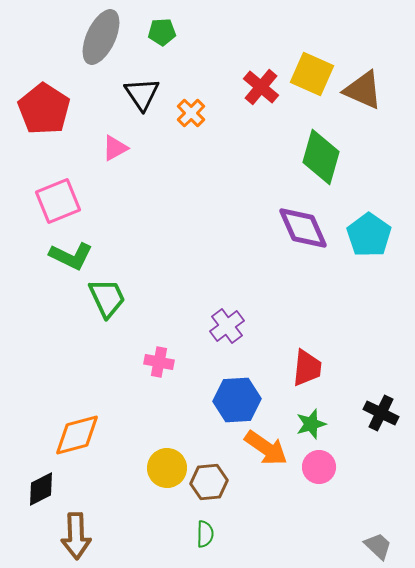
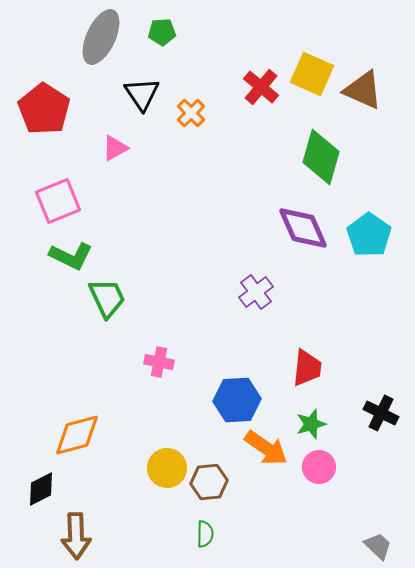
purple cross: moved 29 px right, 34 px up
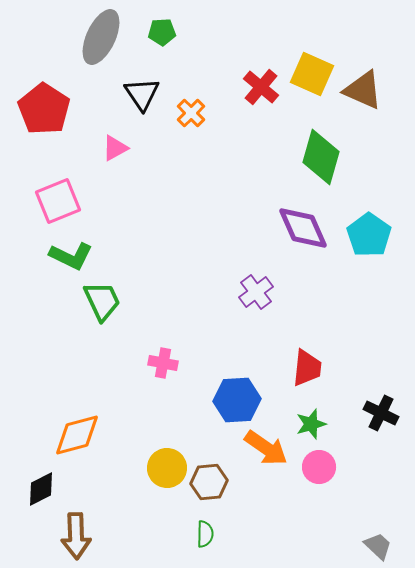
green trapezoid: moved 5 px left, 3 px down
pink cross: moved 4 px right, 1 px down
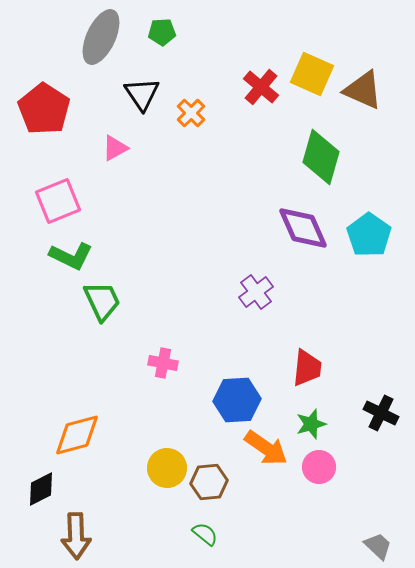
green semicircle: rotated 52 degrees counterclockwise
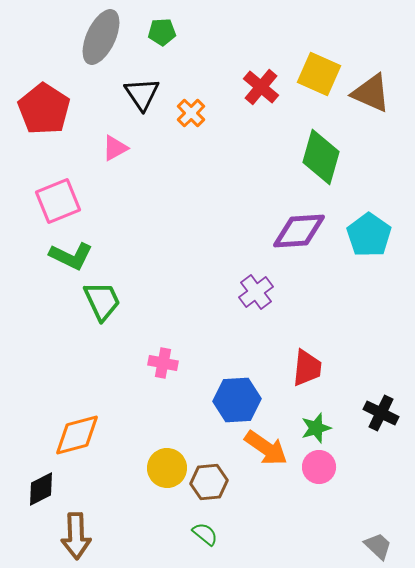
yellow square: moved 7 px right
brown triangle: moved 8 px right, 3 px down
purple diamond: moved 4 px left, 3 px down; rotated 70 degrees counterclockwise
green star: moved 5 px right, 4 px down
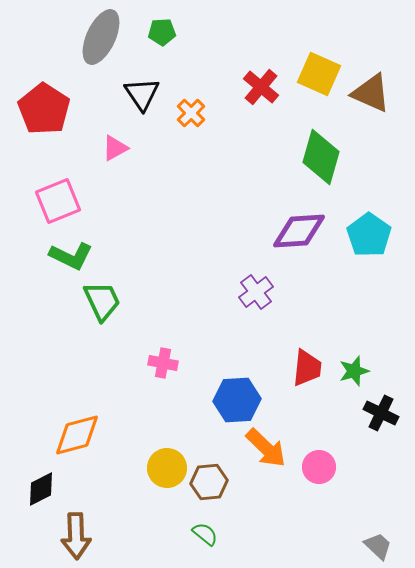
green star: moved 38 px right, 57 px up
orange arrow: rotated 9 degrees clockwise
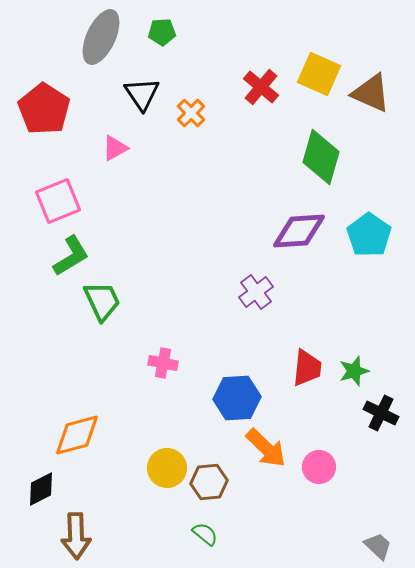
green L-shape: rotated 57 degrees counterclockwise
blue hexagon: moved 2 px up
